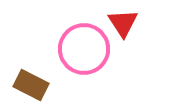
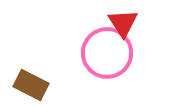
pink circle: moved 23 px right, 4 px down
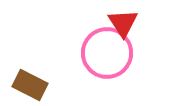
brown rectangle: moved 1 px left
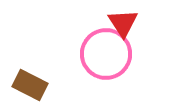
pink circle: moved 1 px left, 1 px down
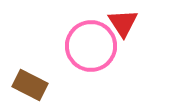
pink circle: moved 15 px left, 8 px up
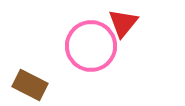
red triangle: rotated 12 degrees clockwise
